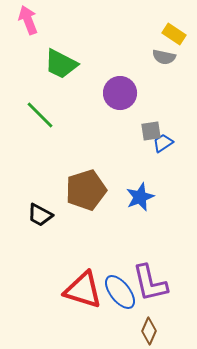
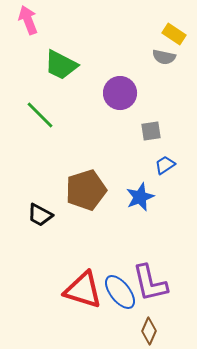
green trapezoid: moved 1 px down
blue trapezoid: moved 2 px right, 22 px down
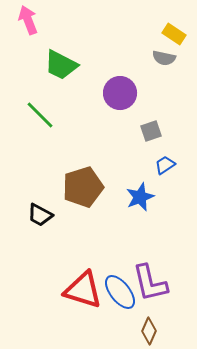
gray semicircle: moved 1 px down
gray square: rotated 10 degrees counterclockwise
brown pentagon: moved 3 px left, 3 px up
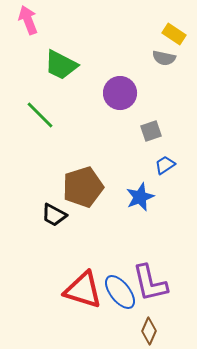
black trapezoid: moved 14 px right
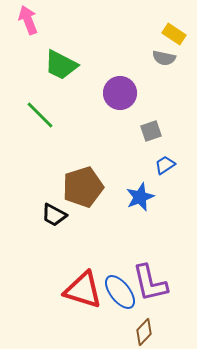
brown diamond: moved 5 px left, 1 px down; rotated 20 degrees clockwise
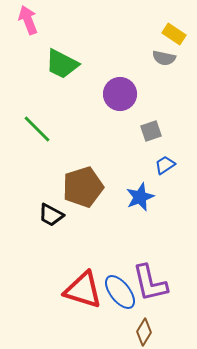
green trapezoid: moved 1 px right, 1 px up
purple circle: moved 1 px down
green line: moved 3 px left, 14 px down
black trapezoid: moved 3 px left
brown diamond: rotated 12 degrees counterclockwise
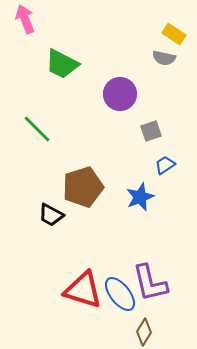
pink arrow: moved 3 px left, 1 px up
blue ellipse: moved 2 px down
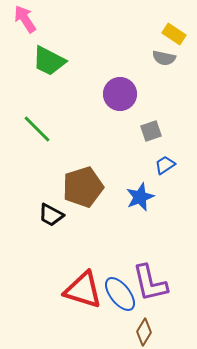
pink arrow: rotated 12 degrees counterclockwise
green trapezoid: moved 13 px left, 3 px up
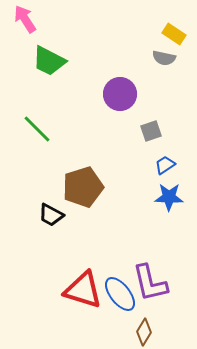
blue star: moved 29 px right; rotated 24 degrees clockwise
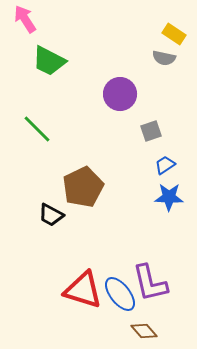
brown pentagon: rotated 9 degrees counterclockwise
brown diamond: moved 1 px up; rotated 72 degrees counterclockwise
